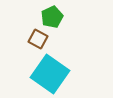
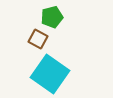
green pentagon: rotated 10 degrees clockwise
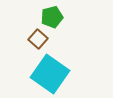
brown square: rotated 12 degrees clockwise
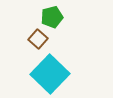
cyan square: rotated 9 degrees clockwise
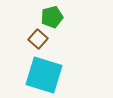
cyan square: moved 6 px left, 1 px down; rotated 27 degrees counterclockwise
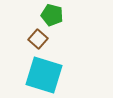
green pentagon: moved 2 px up; rotated 30 degrees clockwise
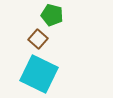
cyan square: moved 5 px left, 1 px up; rotated 9 degrees clockwise
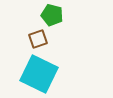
brown square: rotated 30 degrees clockwise
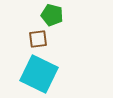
brown square: rotated 12 degrees clockwise
